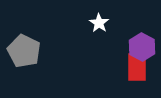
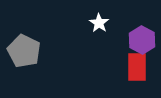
purple hexagon: moved 7 px up
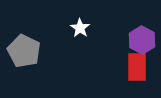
white star: moved 19 px left, 5 px down
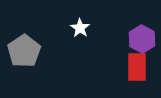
purple hexagon: moved 1 px up
gray pentagon: rotated 12 degrees clockwise
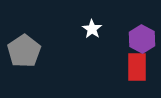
white star: moved 12 px right, 1 px down
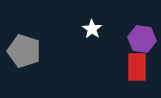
purple hexagon: rotated 20 degrees counterclockwise
gray pentagon: rotated 20 degrees counterclockwise
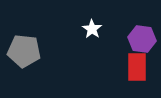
gray pentagon: rotated 12 degrees counterclockwise
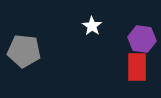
white star: moved 3 px up
